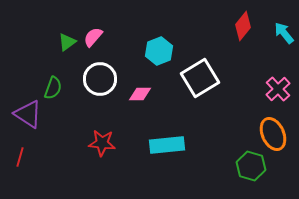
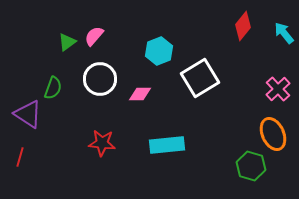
pink semicircle: moved 1 px right, 1 px up
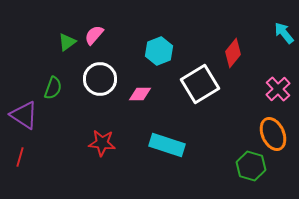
red diamond: moved 10 px left, 27 px down
pink semicircle: moved 1 px up
white square: moved 6 px down
purple triangle: moved 4 px left, 1 px down
cyan rectangle: rotated 24 degrees clockwise
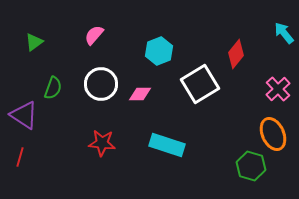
green triangle: moved 33 px left
red diamond: moved 3 px right, 1 px down
white circle: moved 1 px right, 5 px down
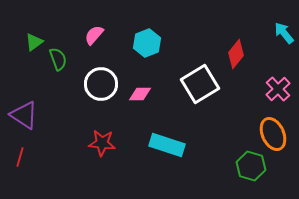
cyan hexagon: moved 12 px left, 8 px up
green semicircle: moved 5 px right, 29 px up; rotated 40 degrees counterclockwise
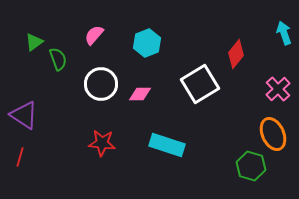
cyan arrow: rotated 20 degrees clockwise
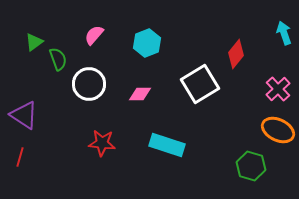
white circle: moved 12 px left
orange ellipse: moved 5 px right, 4 px up; rotated 40 degrees counterclockwise
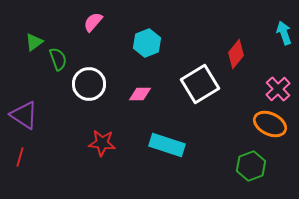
pink semicircle: moved 1 px left, 13 px up
orange ellipse: moved 8 px left, 6 px up
green hexagon: rotated 24 degrees clockwise
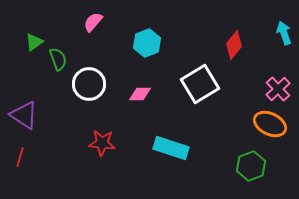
red diamond: moved 2 px left, 9 px up
cyan rectangle: moved 4 px right, 3 px down
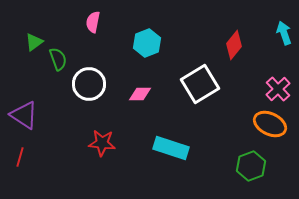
pink semicircle: rotated 30 degrees counterclockwise
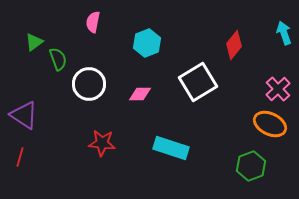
white square: moved 2 px left, 2 px up
